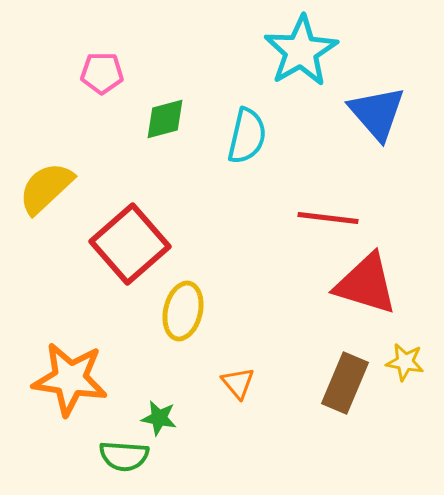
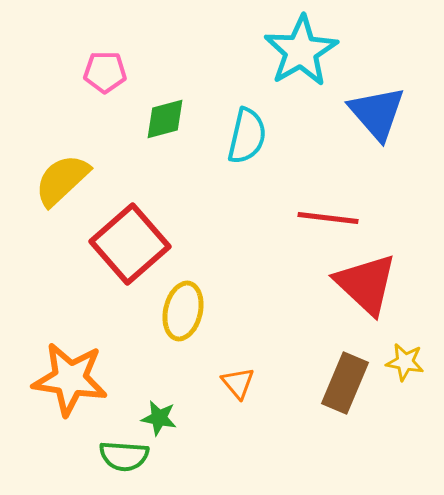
pink pentagon: moved 3 px right, 1 px up
yellow semicircle: moved 16 px right, 8 px up
red triangle: rotated 26 degrees clockwise
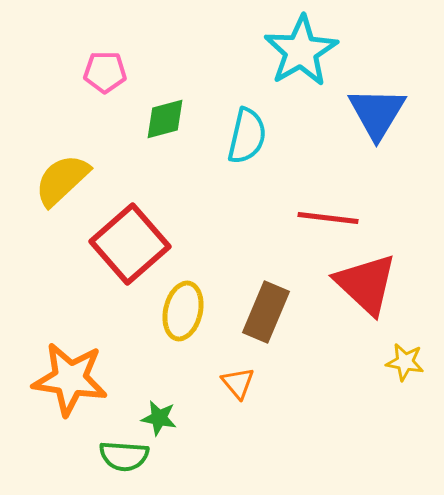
blue triangle: rotated 12 degrees clockwise
brown rectangle: moved 79 px left, 71 px up
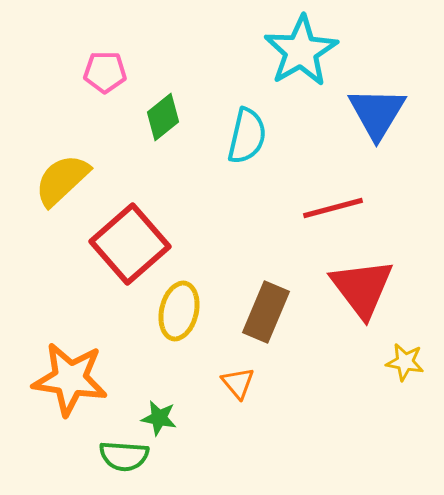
green diamond: moved 2 px left, 2 px up; rotated 24 degrees counterclockwise
red line: moved 5 px right, 10 px up; rotated 22 degrees counterclockwise
red triangle: moved 4 px left, 4 px down; rotated 10 degrees clockwise
yellow ellipse: moved 4 px left
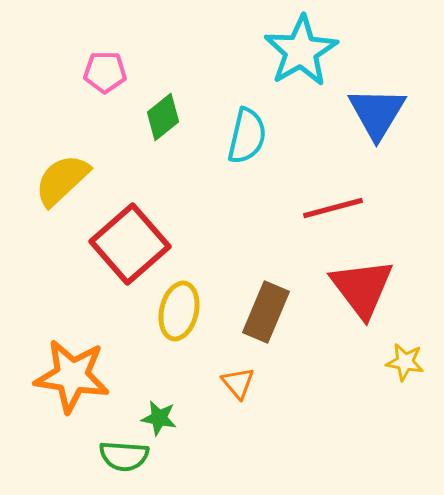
orange star: moved 2 px right, 3 px up
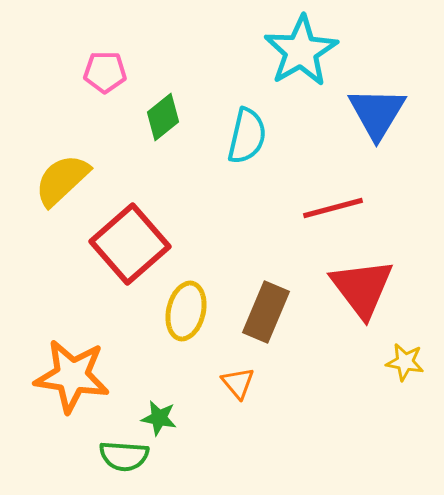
yellow ellipse: moved 7 px right
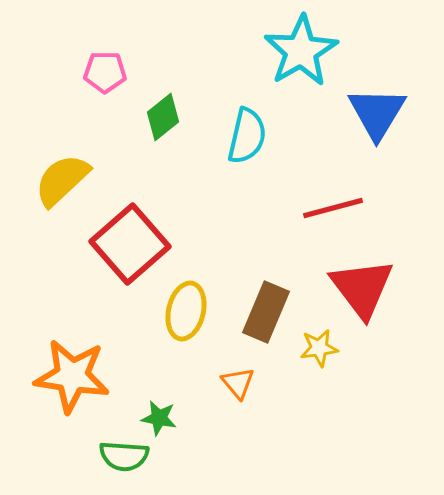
yellow star: moved 86 px left, 14 px up; rotated 18 degrees counterclockwise
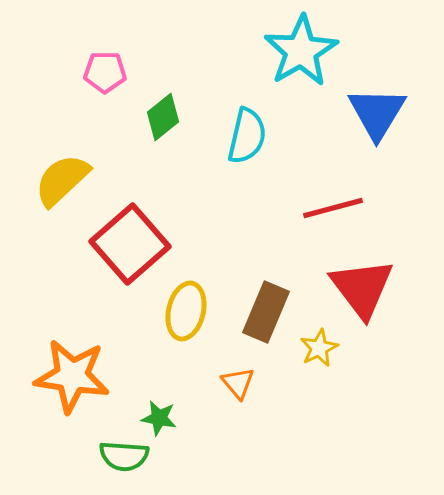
yellow star: rotated 18 degrees counterclockwise
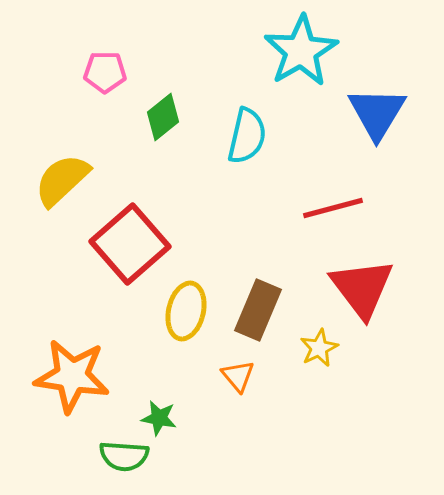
brown rectangle: moved 8 px left, 2 px up
orange triangle: moved 7 px up
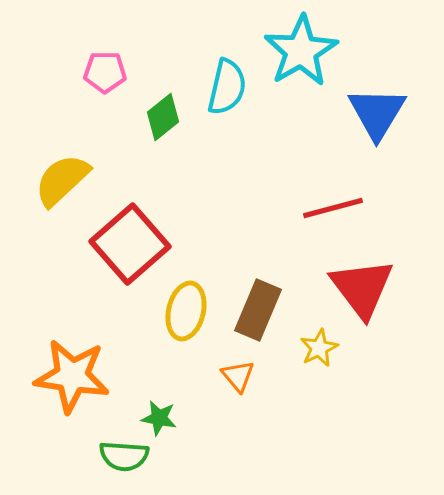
cyan semicircle: moved 20 px left, 49 px up
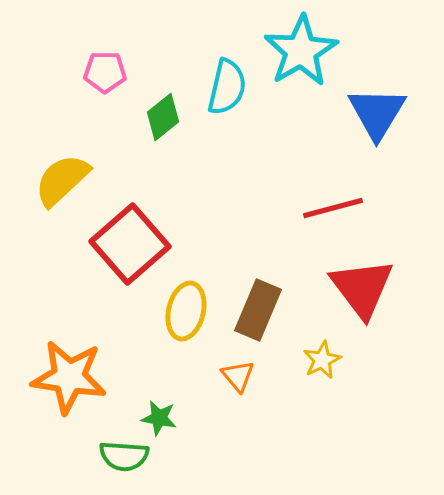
yellow star: moved 3 px right, 12 px down
orange star: moved 3 px left, 1 px down
